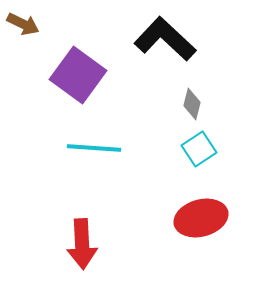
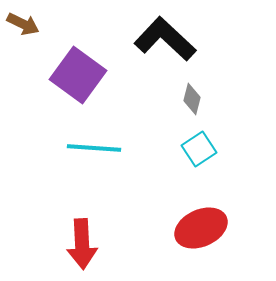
gray diamond: moved 5 px up
red ellipse: moved 10 px down; rotated 9 degrees counterclockwise
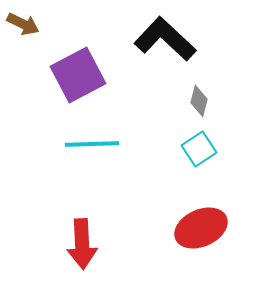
purple square: rotated 26 degrees clockwise
gray diamond: moved 7 px right, 2 px down
cyan line: moved 2 px left, 4 px up; rotated 6 degrees counterclockwise
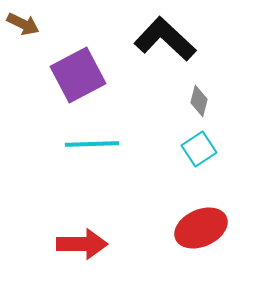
red arrow: rotated 87 degrees counterclockwise
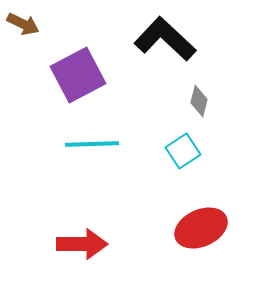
cyan square: moved 16 px left, 2 px down
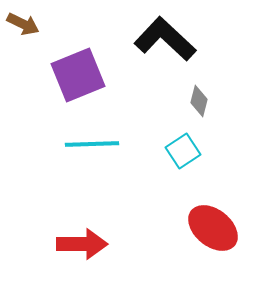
purple square: rotated 6 degrees clockwise
red ellipse: moved 12 px right; rotated 63 degrees clockwise
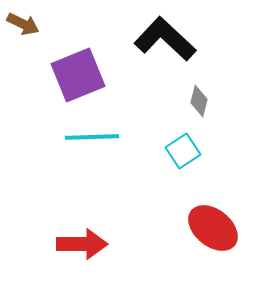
cyan line: moved 7 px up
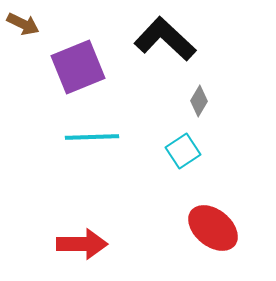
purple square: moved 8 px up
gray diamond: rotated 16 degrees clockwise
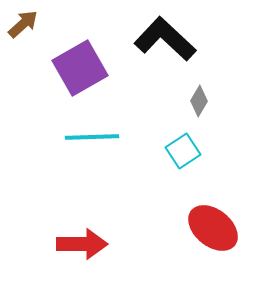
brown arrow: rotated 68 degrees counterclockwise
purple square: moved 2 px right, 1 px down; rotated 8 degrees counterclockwise
